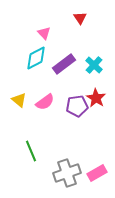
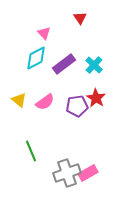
pink rectangle: moved 9 px left
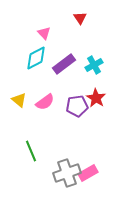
cyan cross: rotated 18 degrees clockwise
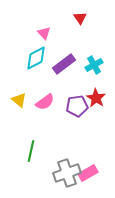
green line: rotated 35 degrees clockwise
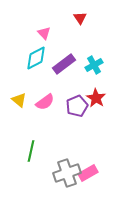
purple pentagon: rotated 15 degrees counterclockwise
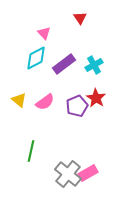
gray cross: moved 1 px right, 1 px down; rotated 32 degrees counterclockwise
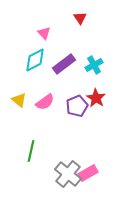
cyan diamond: moved 1 px left, 2 px down
